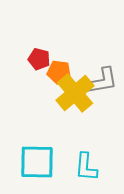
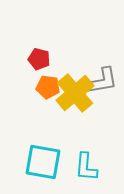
orange pentagon: moved 11 px left, 15 px down
cyan square: moved 6 px right; rotated 9 degrees clockwise
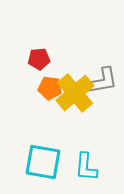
red pentagon: rotated 20 degrees counterclockwise
orange pentagon: moved 2 px right, 1 px down
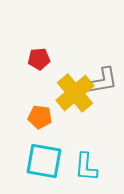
orange pentagon: moved 10 px left, 29 px down
cyan square: moved 1 px right, 1 px up
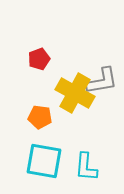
red pentagon: rotated 15 degrees counterclockwise
yellow cross: rotated 21 degrees counterclockwise
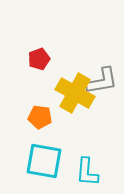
cyan L-shape: moved 1 px right, 5 px down
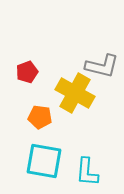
red pentagon: moved 12 px left, 13 px down
gray L-shape: moved 15 px up; rotated 24 degrees clockwise
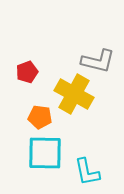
gray L-shape: moved 4 px left, 5 px up
yellow cross: moved 1 px left, 1 px down
cyan square: moved 1 px right, 8 px up; rotated 9 degrees counterclockwise
cyan L-shape: rotated 16 degrees counterclockwise
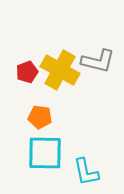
yellow cross: moved 14 px left, 24 px up
cyan L-shape: moved 1 px left
